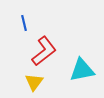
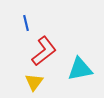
blue line: moved 2 px right
cyan triangle: moved 2 px left, 1 px up
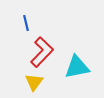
red L-shape: moved 2 px left, 1 px down; rotated 8 degrees counterclockwise
cyan triangle: moved 3 px left, 2 px up
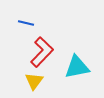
blue line: rotated 63 degrees counterclockwise
yellow triangle: moved 1 px up
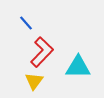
blue line: rotated 35 degrees clockwise
cyan triangle: moved 1 px right; rotated 12 degrees clockwise
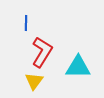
blue line: rotated 42 degrees clockwise
red L-shape: rotated 12 degrees counterclockwise
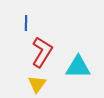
yellow triangle: moved 3 px right, 3 px down
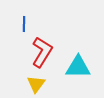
blue line: moved 2 px left, 1 px down
yellow triangle: moved 1 px left
